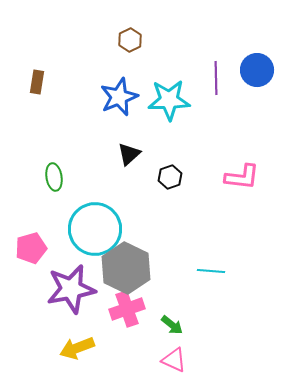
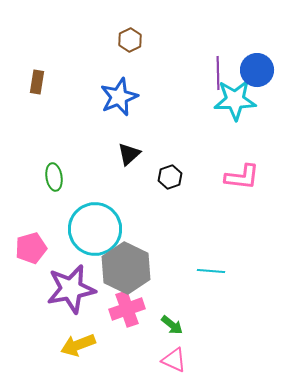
purple line: moved 2 px right, 5 px up
cyan star: moved 66 px right
yellow arrow: moved 1 px right, 3 px up
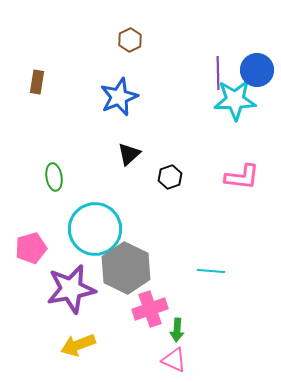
pink cross: moved 23 px right
green arrow: moved 5 px right, 5 px down; rotated 55 degrees clockwise
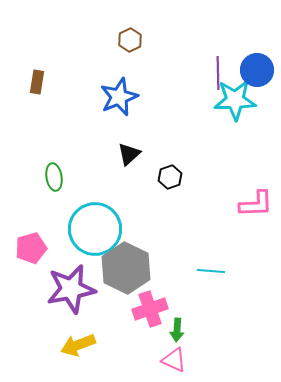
pink L-shape: moved 14 px right, 27 px down; rotated 9 degrees counterclockwise
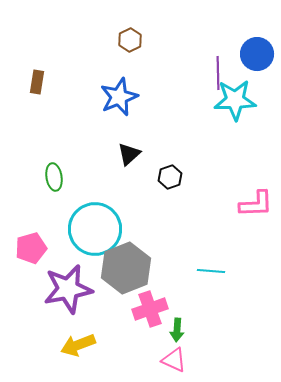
blue circle: moved 16 px up
gray hexagon: rotated 12 degrees clockwise
purple star: moved 3 px left
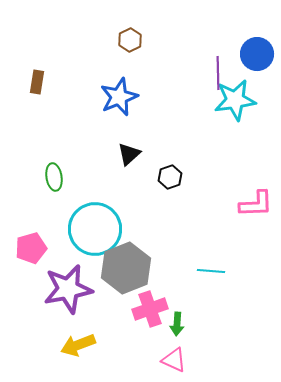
cyan star: rotated 6 degrees counterclockwise
green arrow: moved 6 px up
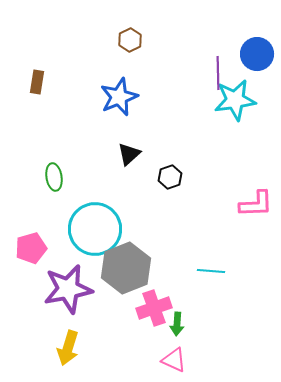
pink cross: moved 4 px right, 1 px up
yellow arrow: moved 10 px left, 3 px down; rotated 52 degrees counterclockwise
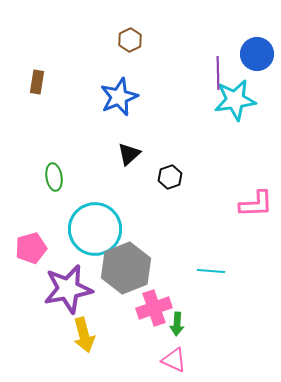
yellow arrow: moved 16 px right, 13 px up; rotated 32 degrees counterclockwise
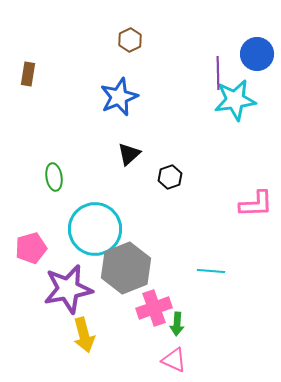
brown rectangle: moved 9 px left, 8 px up
